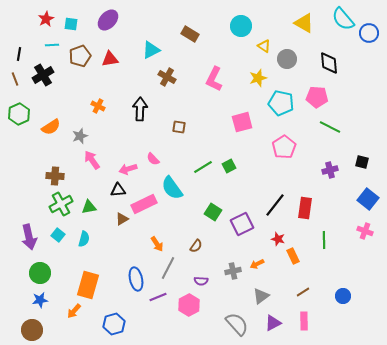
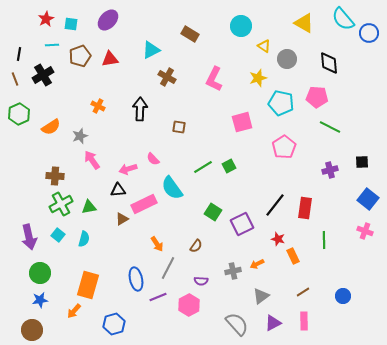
black square at (362, 162): rotated 16 degrees counterclockwise
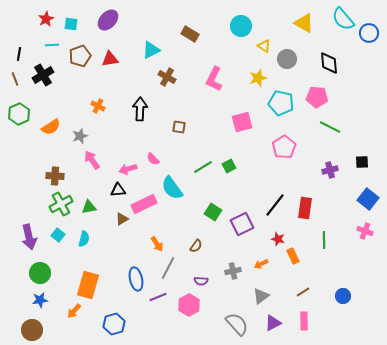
orange arrow at (257, 264): moved 4 px right
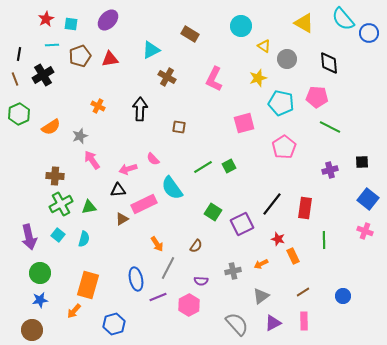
pink square at (242, 122): moved 2 px right, 1 px down
black line at (275, 205): moved 3 px left, 1 px up
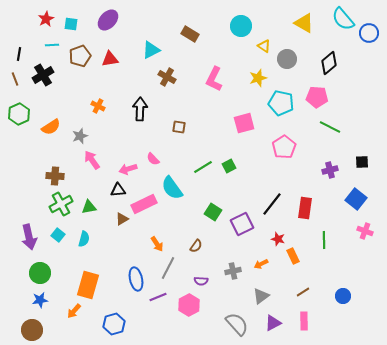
black diamond at (329, 63): rotated 55 degrees clockwise
blue square at (368, 199): moved 12 px left
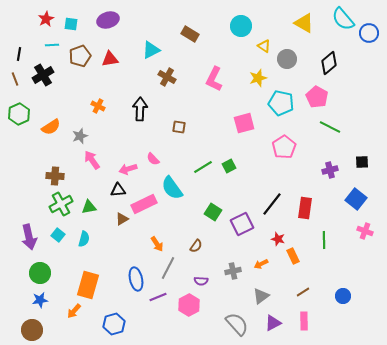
purple ellipse at (108, 20): rotated 30 degrees clockwise
pink pentagon at (317, 97): rotated 25 degrees clockwise
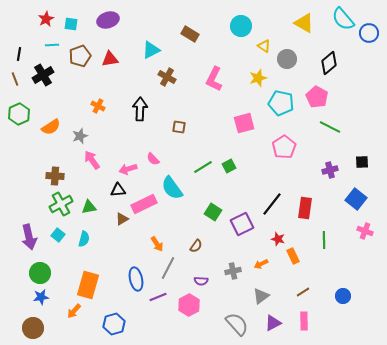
blue star at (40, 300): moved 1 px right, 3 px up
brown circle at (32, 330): moved 1 px right, 2 px up
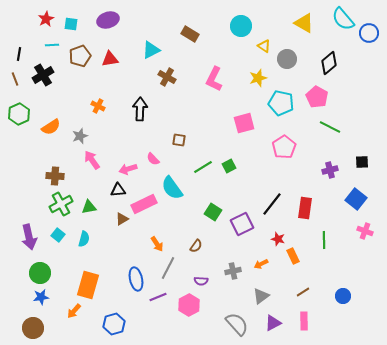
brown square at (179, 127): moved 13 px down
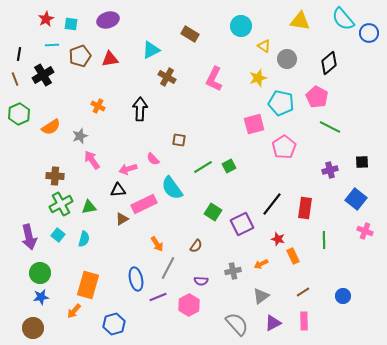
yellow triangle at (304, 23): moved 4 px left, 2 px up; rotated 20 degrees counterclockwise
pink square at (244, 123): moved 10 px right, 1 px down
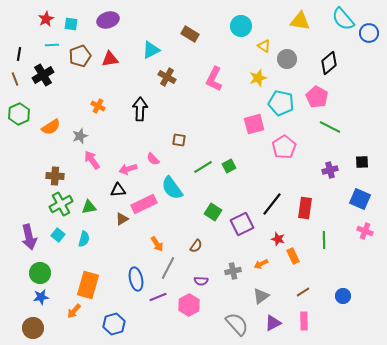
blue square at (356, 199): moved 4 px right; rotated 15 degrees counterclockwise
